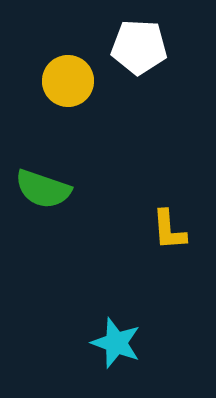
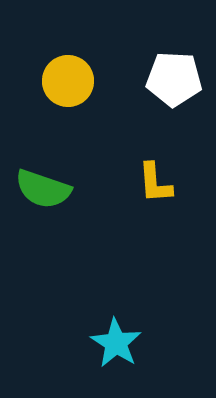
white pentagon: moved 35 px right, 32 px down
yellow L-shape: moved 14 px left, 47 px up
cyan star: rotated 12 degrees clockwise
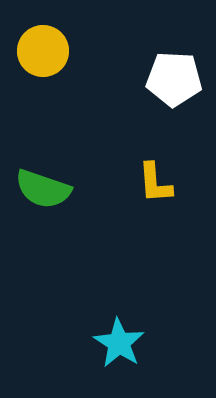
yellow circle: moved 25 px left, 30 px up
cyan star: moved 3 px right
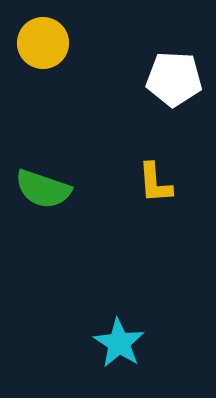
yellow circle: moved 8 px up
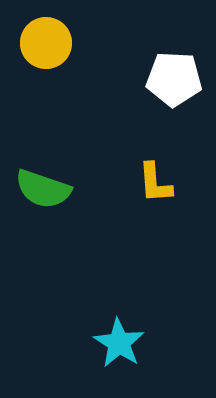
yellow circle: moved 3 px right
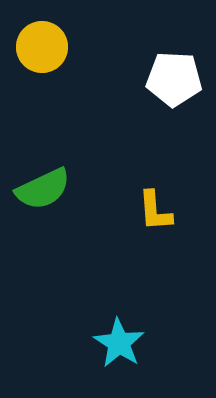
yellow circle: moved 4 px left, 4 px down
yellow L-shape: moved 28 px down
green semicircle: rotated 44 degrees counterclockwise
